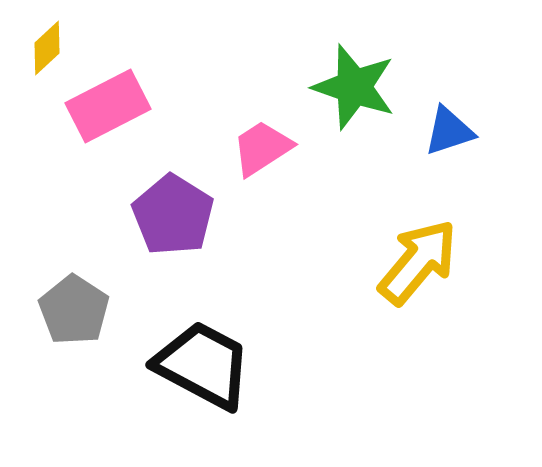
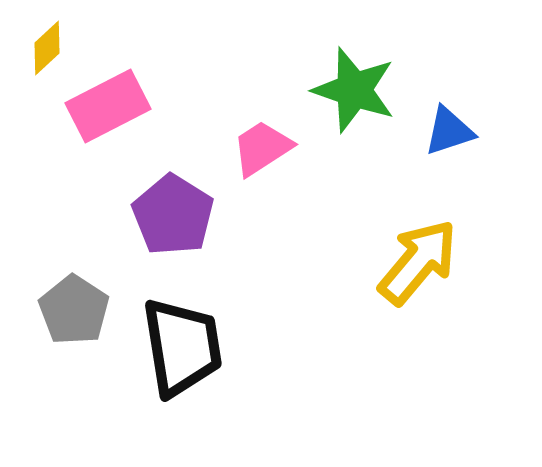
green star: moved 3 px down
black trapezoid: moved 21 px left, 18 px up; rotated 53 degrees clockwise
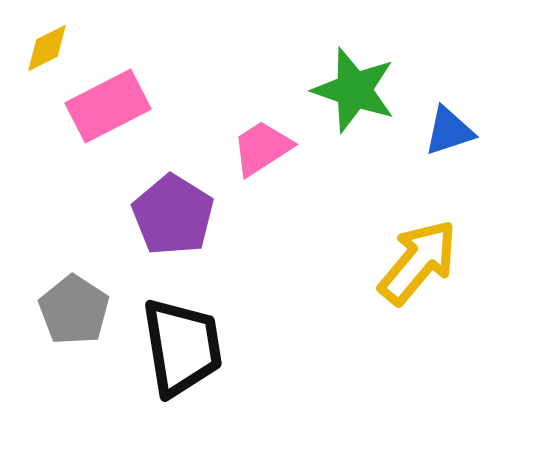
yellow diamond: rotated 16 degrees clockwise
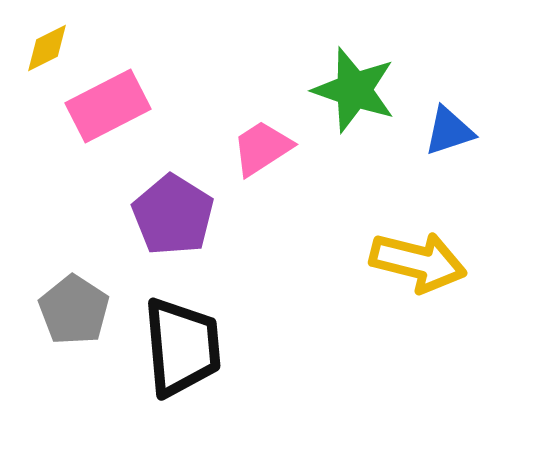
yellow arrow: rotated 64 degrees clockwise
black trapezoid: rotated 4 degrees clockwise
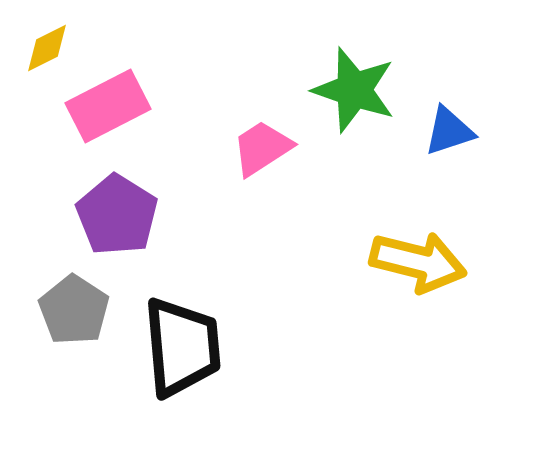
purple pentagon: moved 56 px left
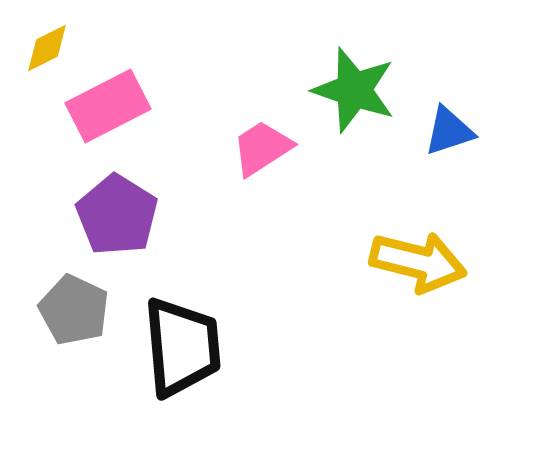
gray pentagon: rotated 8 degrees counterclockwise
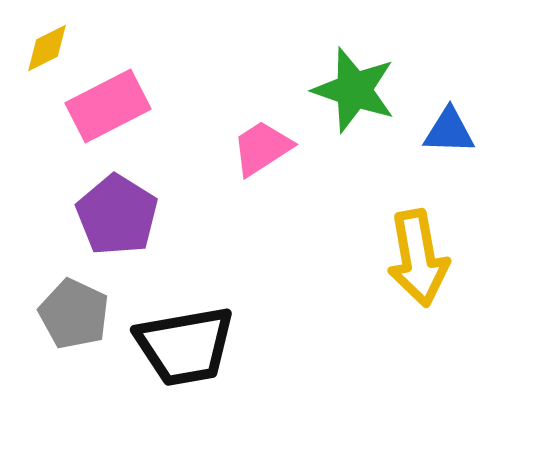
blue triangle: rotated 20 degrees clockwise
yellow arrow: moved 4 px up; rotated 66 degrees clockwise
gray pentagon: moved 4 px down
black trapezoid: moved 3 px right, 1 px up; rotated 85 degrees clockwise
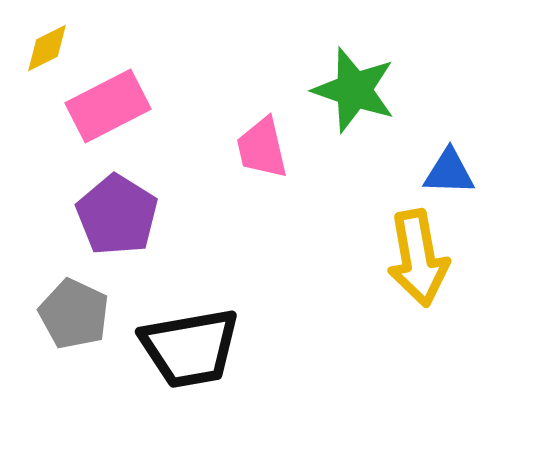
blue triangle: moved 41 px down
pink trapezoid: rotated 70 degrees counterclockwise
black trapezoid: moved 5 px right, 2 px down
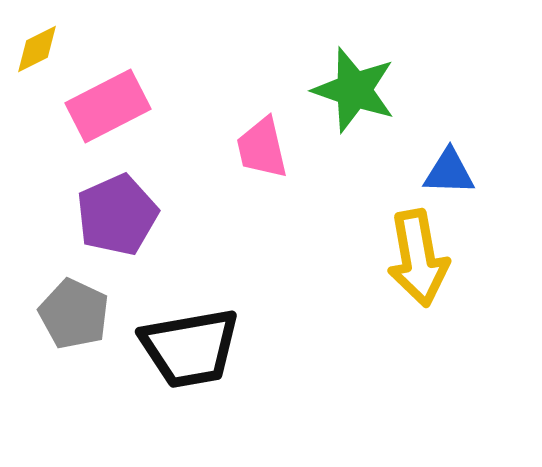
yellow diamond: moved 10 px left, 1 px down
purple pentagon: rotated 16 degrees clockwise
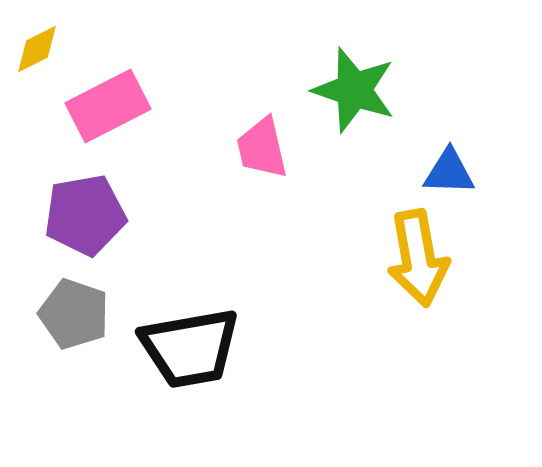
purple pentagon: moved 32 px left; rotated 14 degrees clockwise
gray pentagon: rotated 6 degrees counterclockwise
